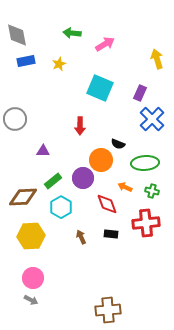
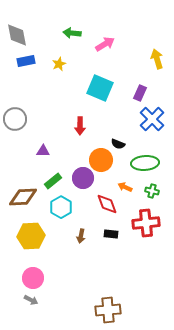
brown arrow: moved 1 px up; rotated 144 degrees counterclockwise
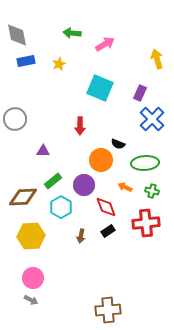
purple circle: moved 1 px right, 7 px down
red diamond: moved 1 px left, 3 px down
black rectangle: moved 3 px left, 3 px up; rotated 40 degrees counterclockwise
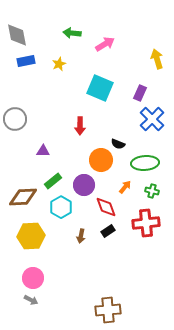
orange arrow: rotated 104 degrees clockwise
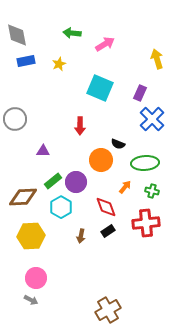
purple circle: moved 8 px left, 3 px up
pink circle: moved 3 px right
brown cross: rotated 25 degrees counterclockwise
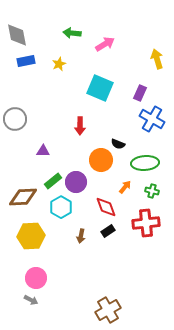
blue cross: rotated 15 degrees counterclockwise
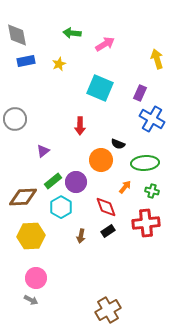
purple triangle: rotated 40 degrees counterclockwise
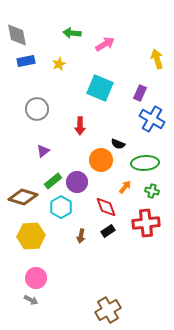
gray circle: moved 22 px right, 10 px up
purple circle: moved 1 px right
brown diamond: rotated 20 degrees clockwise
